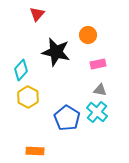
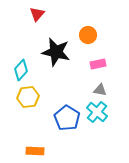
yellow hexagon: rotated 25 degrees clockwise
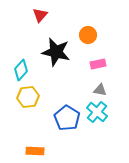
red triangle: moved 3 px right, 1 px down
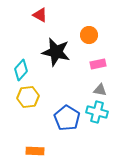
red triangle: rotated 42 degrees counterclockwise
orange circle: moved 1 px right
cyan cross: rotated 25 degrees counterclockwise
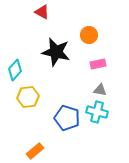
red triangle: moved 2 px right, 3 px up
cyan diamond: moved 6 px left
blue pentagon: rotated 15 degrees counterclockwise
orange rectangle: rotated 42 degrees counterclockwise
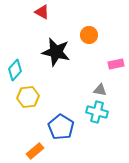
pink rectangle: moved 18 px right
blue pentagon: moved 6 px left, 9 px down; rotated 15 degrees clockwise
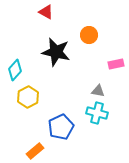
red triangle: moved 4 px right
gray triangle: moved 2 px left, 1 px down
yellow hexagon: rotated 20 degrees counterclockwise
cyan cross: moved 1 px down
blue pentagon: rotated 15 degrees clockwise
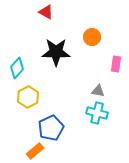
orange circle: moved 3 px right, 2 px down
black star: rotated 12 degrees counterclockwise
pink rectangle: rotated 70 degrees counterclockwise
cyan diamond: moved 2 px right, 2 px up
blue pentagon: moved 10 px left, 1 px down
